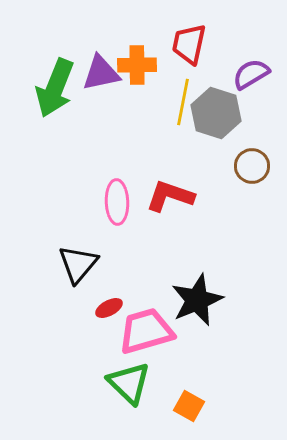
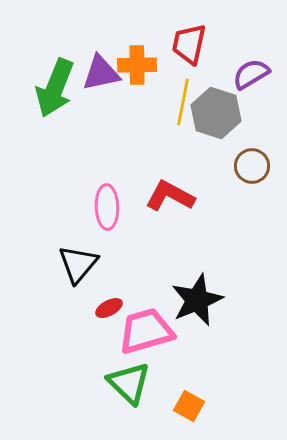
red L-shape: rotated 9 degrees clockwise
pink ellipse: moved 10 px left, 5 px down
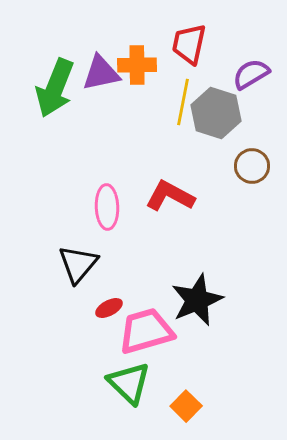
orange square: moved 3 px left; rotated 16 degrees clockwise
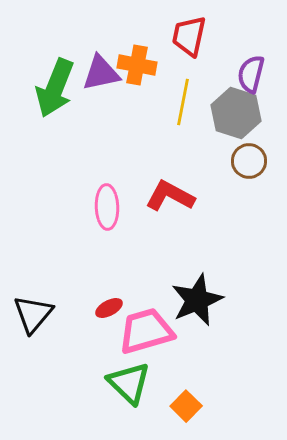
red trapezoid: moved 8 px up
orange cross: rotated 12 degrees clockwise
purple semicircle: rotated 45 degrees counterclockwise
gray hexagon: moved 20 px right
brown circle: moved 3 px left, 5 px up
black triangle: moved 45 px left, 50 px down
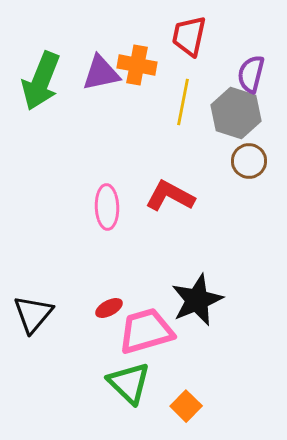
green arrow: moved 14 px left, 7 px up
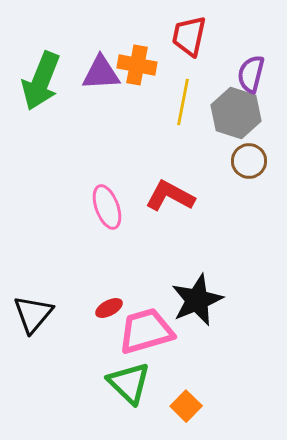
purple triangle: rotated 9 degrees clockwise
pink ellipse: rotated 18 degrees counterclockwise
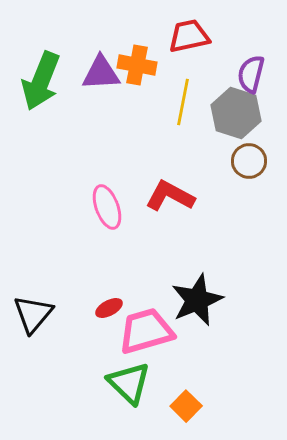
red trapezoid: rotated 66 degrees clockwise
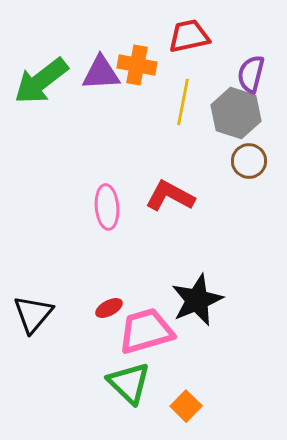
green arrow: rotated 30 degrees clockwise
pink ellipse: rotated 15 degrees clockwise
